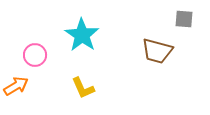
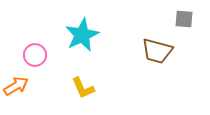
cyan star: rotated 12 degrees clockwise
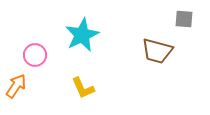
orange arrow: rotated 25 degrees counterclockwise
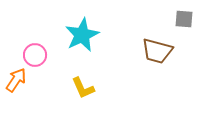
orange arrow: moved 6 px up
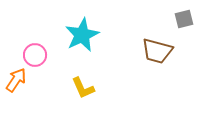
gray square: rotated 18 degrees counterclockwise
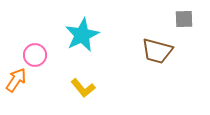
gray square: rotated 12 degrees clockwise
yellow L-shape: rotated 15 degrees counterclockwise
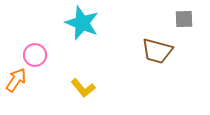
cyan star: moved 12 px up; rotated 24 degrees counterclockwise
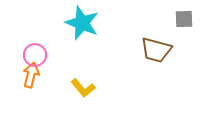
brown trapezoid: moved 1 px left, 1 px up
orange arrow: moved 15 px right, 5 px up; rotated 20 degrees counterclockwise
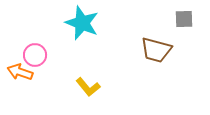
orange arrow: moved 11 px left, 3 px up; rotated 85 degrees counterclockwise
yellow L-shape: moved 5 px right, 1 px up
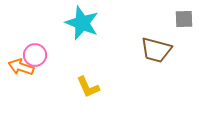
orange arrow: moved 1 px right, 5 px up
yellow L-shape: rotated 15 degrees clockwise
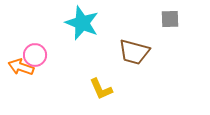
gray square: moved 14 px left
brown trapezoid: moved 22 px left, 2 px down
yellow L-shape: moved 13 px right, 2 px down
